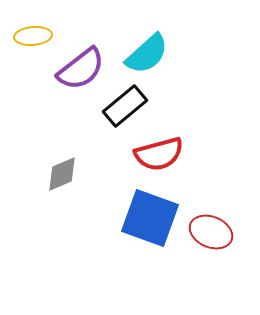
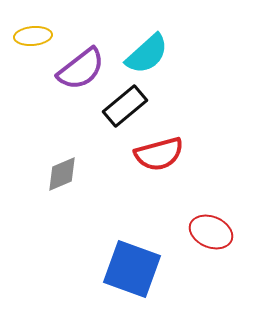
blue square: moved 18 px left, 51 px down
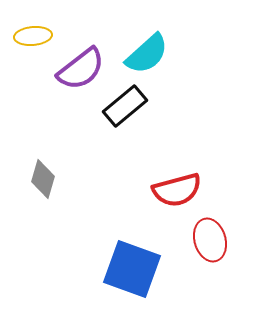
red semicircle: moved 18 px right, 36 px down
gray diamond: moved 19 px left, 5 px down; rotated 51 degrees counterclockwise
red ellipse: moved 1 px left, 8 px down; rotated 51 degrees clockwise
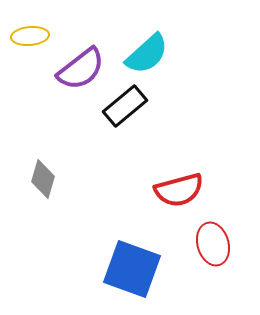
yellow ellipse: moved 3 px left
red semicircle: moved 2 px right
red ellipse: moved 3 px right, 4 px down
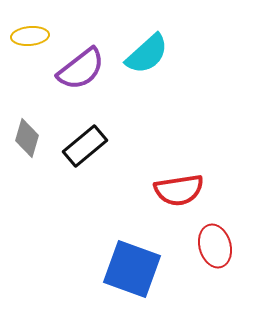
black rectangle: moved 40 px left, 40 px down
gray diamond: moved 16 px left, 41 px up
red semicircle: rotated 6 degrees clockwise
red ellipse: moved 2 px right, 2 px down
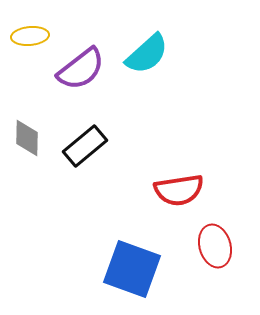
gray diamond: rotated 15 degrees counterclockwise
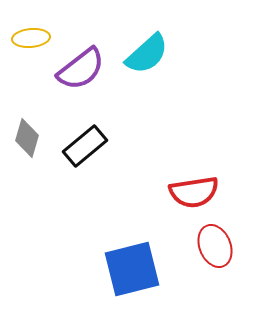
yellow ellipse: moved 1 px right, 2 px down
gray diamond: rotated 15 degrees clockwise
red semicircle: moved 15 px right, 2 px down
red ellipse: rotated 6 degrees counterclockwise
blue square: rotated 34 degrees counterclockwise
